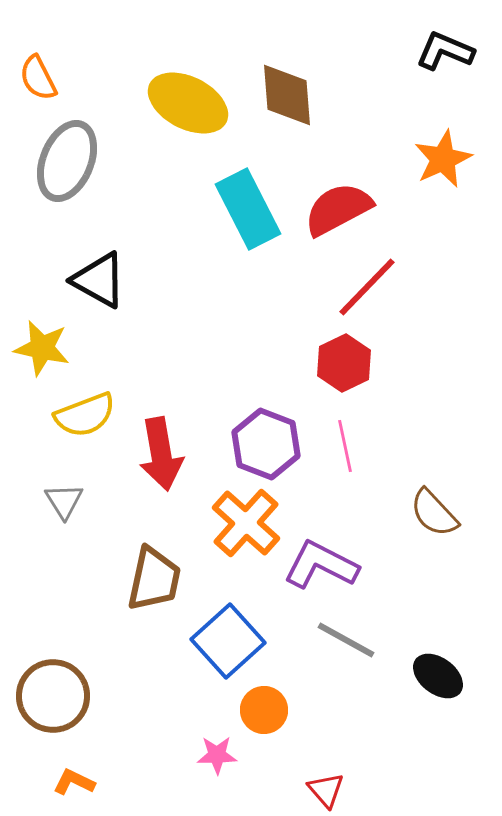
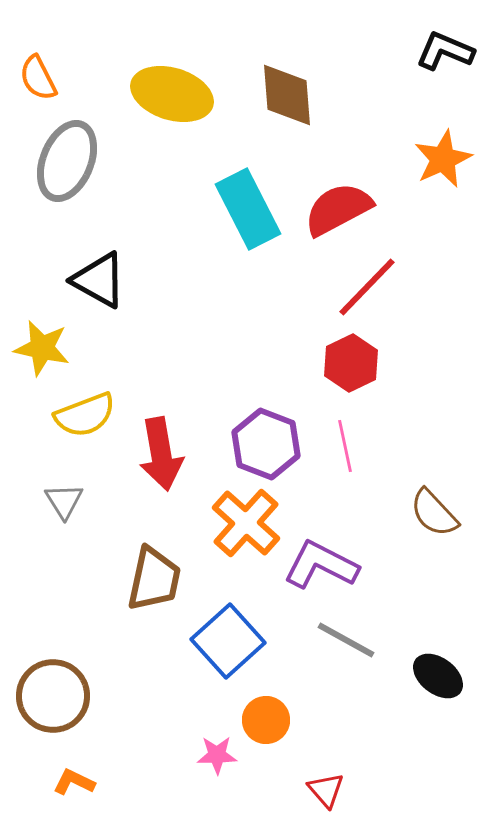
yellow ellipse: moved 16 px left, 9 px up; rotated 10 degrees counterclockwise
red hexagon: moved 7 px right
orange circle: moved 2 px right, 10 px down
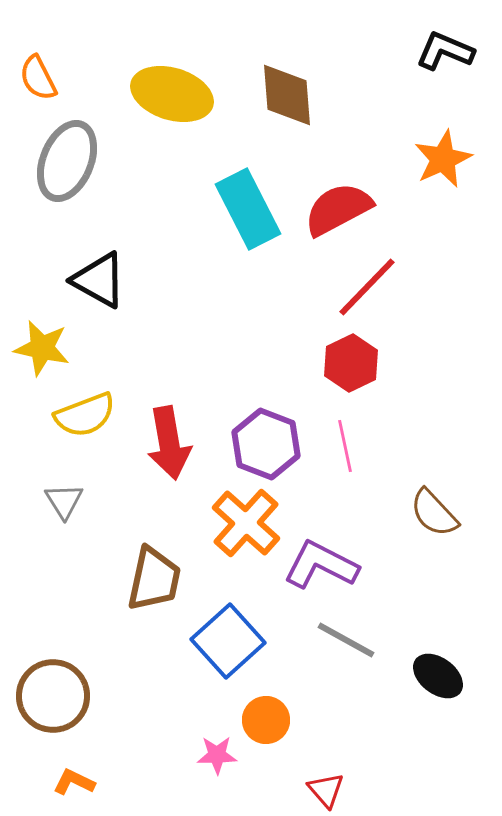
red arrow: moved 8 px right, 11 px up
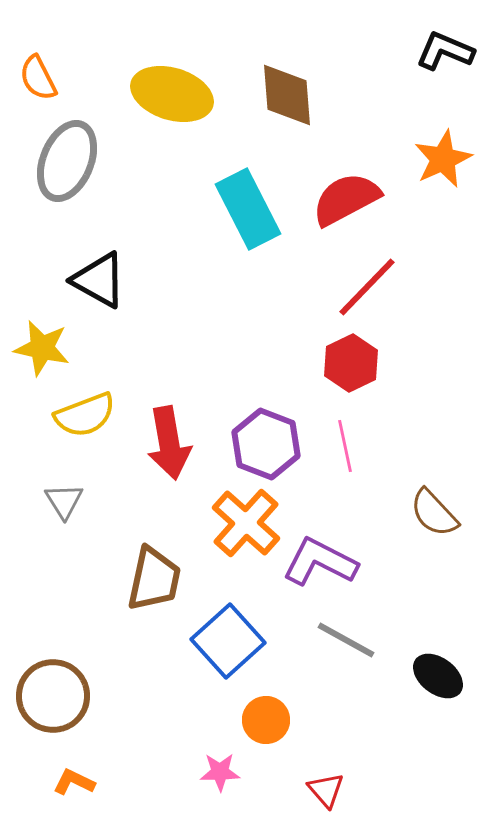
red semicircle: moved 8 px right, 10 px up
purple L-shape: moved 1 px left, 3 px up
pink star: moved 3 px right, 17 px down
